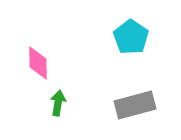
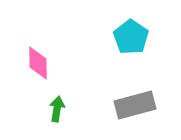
green arrow: moved 1 px left, 6 px down
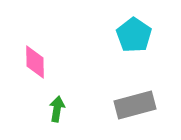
cyan pentagon: moved 3 px right, 2 px up
pink diamond: moved 3 px left, 1 px up
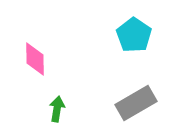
pink diamond: moved 3 px up
gray rectangle: moved 1 px right, 2 px up; rotated 15 degrees counterclockwise
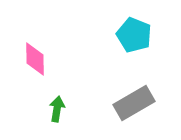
cyan pentagon: rotated 12 degrees counterclockwise
gray rectangle: moved 2 px left
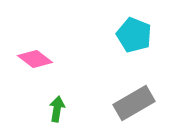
pink diamond: rotated 52 degrees counterclockwise
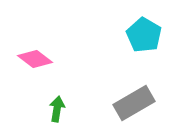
cyan pentagon: moved 10 px right; rotated 8 degrees clockwise
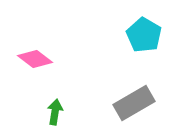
green arrow: moved 2 px left, 3 px down
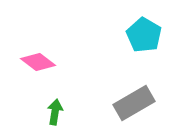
pink diamond: moved 3 px right, 3 px down
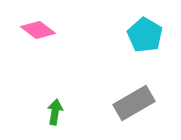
cyan pentagon: moved 1 px right
pink diamond: moved 32 px up
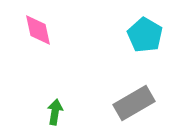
pink diamond: rotated 40 degrees clockwise
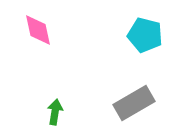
cyan pentagon: rotated 16 degrees counterclockwise
